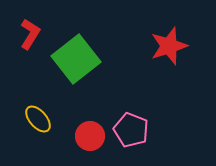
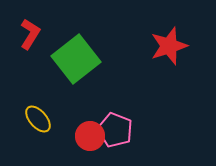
pink pentagon: moved 16 px left
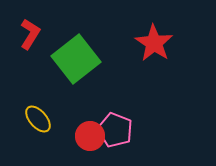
red star: moved 15 px left, 3 px up; rotated 21 degrees counterclockwise
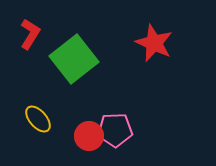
red star: rotated 9 degrees counterclockwise
green square: moved 2 px left
pink pentagon: rotated 24 degrees counterclockwise
red circle: moved 1 px left
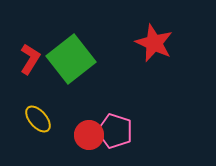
red L-shape: moved 25 px down
green square: moved 3 px left
pink pentagon: moved 1 px down; rotated 20 degrees clockwise
red circle: moved 1 px up
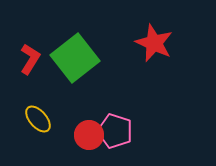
green square: moved 4 px right, 1 px up
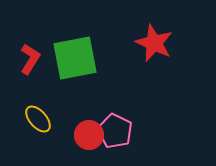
green square: rotated 27 degrees clockwise
pink pentagon: rotated 8 degrees clockwise
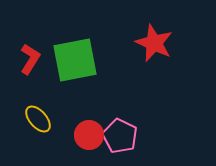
green square: moved 2 px down
pink pentagon: moved 5 px right, 5 px down
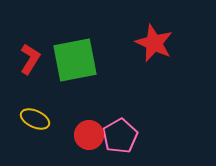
yellow ellipse: moved 3 px left; rotated 24 degrees counterclockwise
pink pentagon: rotated 16 degrees clockwise
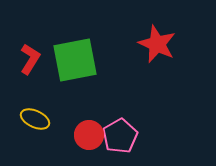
red star: moved 3 px right, 1 px down
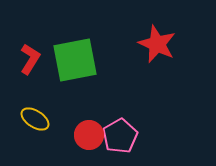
yellow ellipse: rotated 8 degrees clockwise
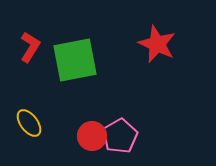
red L-shape: moved 12 px up
yellow ellipse: moved 6 px left, 4 px down; rotated 20 degrees clockwise
red circle: moved 3 px right, 1 px down
